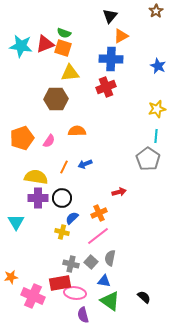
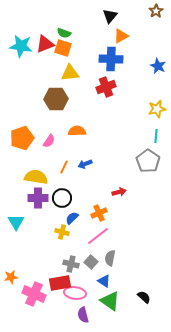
gray pentagon: moved 2 px down
blue triangle: rotated 24 degrees clockwise
pink cross: moved 1 px right, 2 px up
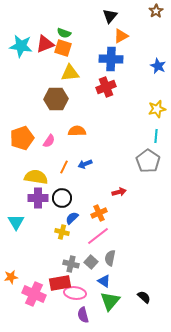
green triangle: rotated 35 degrees clockwise
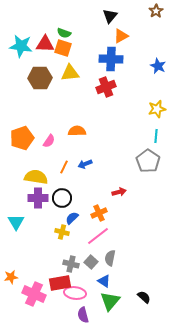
red triangle: rotated 24 degrees clockwise
brown hexagon: moved 16 px left, 21 px up
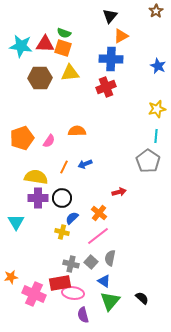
orange cross: rotated 28 degrees counterclockwise
pink ellipse: moved 2 px left
black semicircle: moved 2 px left, 1 px down
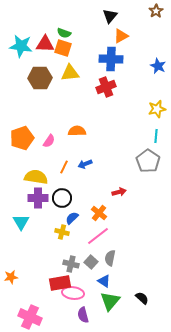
cyan triangle: moved 5 px right
pink cross: moved 4 px left, 23 px down
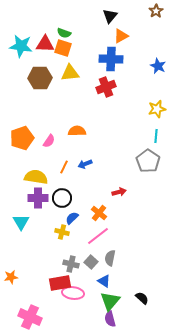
purple semicircle: moved 27 px right, 4 px down
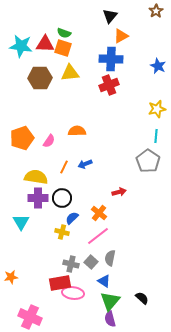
red cross: moved 3 px right, 2 px up
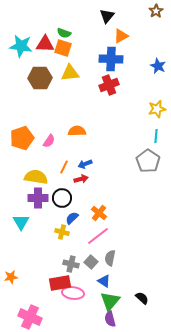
black triangle: moved 3 px left
red arrow: moved 38 px left, 13 px up
